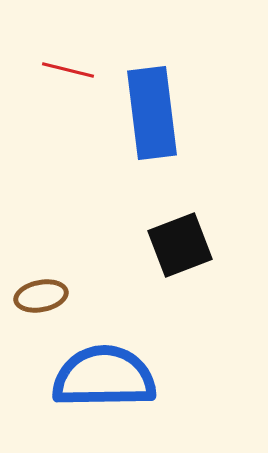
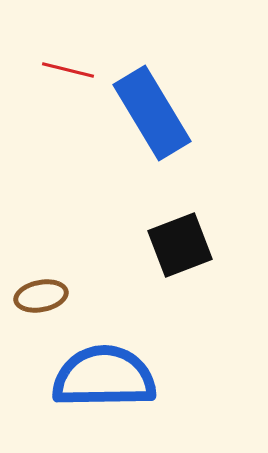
blue rectangle: rotated 24 degrees counterclockwise
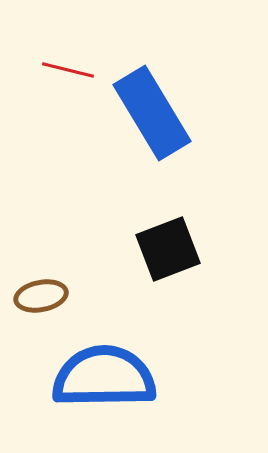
black square: moved 12 px left, 4 px down
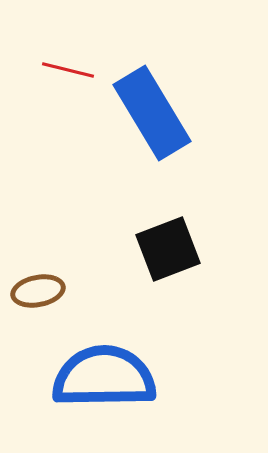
brown ellipse: moved 3 px left, 5 px up
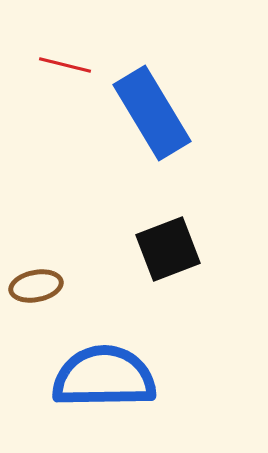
red line: moved 3 px left, 5 px up
brown ellipse: moved 2 px left, 5 px up
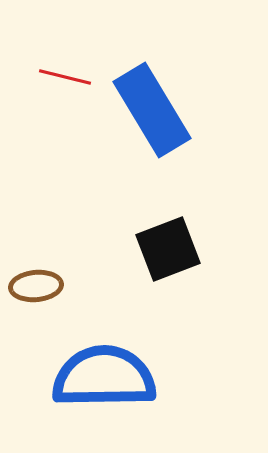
red line: moved 12 px down
blue rectangle: moved 3 px up
brown ellipse: rotated 6 degrees clockwise
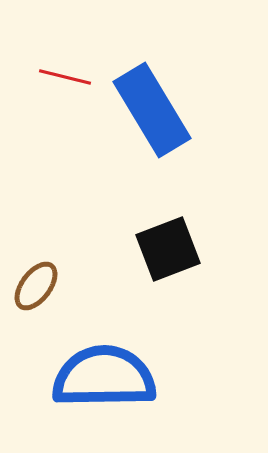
brown ellipse: rotated 48 degrees counterclockwise
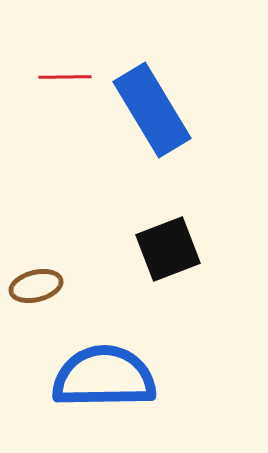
red line: rotated 15 degrees counterclockwise
brown ellipse: rotated 39 degrees clockwise
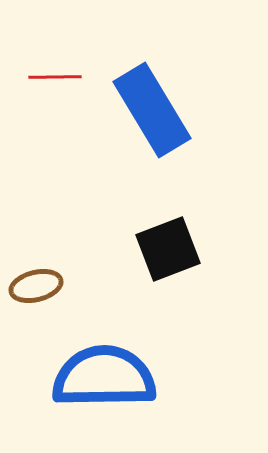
red line: moved 10 px left
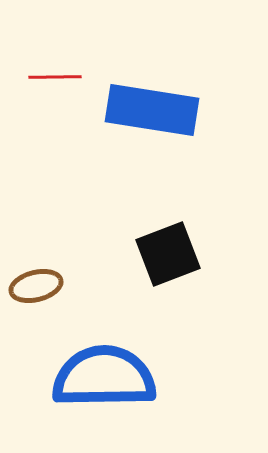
blue rectangle: rotated 50 degrees counterclockwise
black square: moved 5 px down
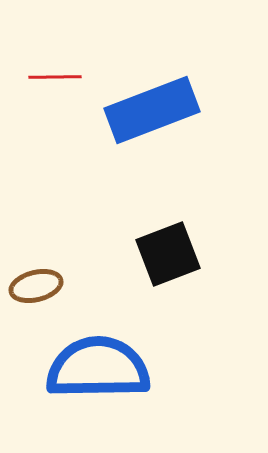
blue rectangle: rotated 30 degrees counterclockwise
blue semicircle: moved 6 px left, 9 px up
